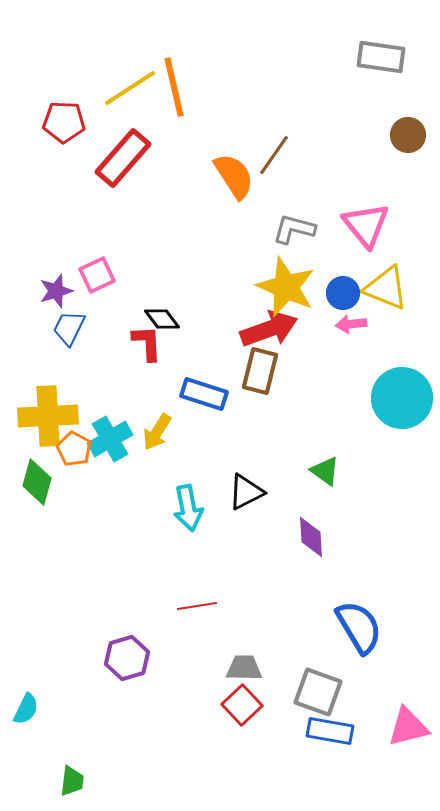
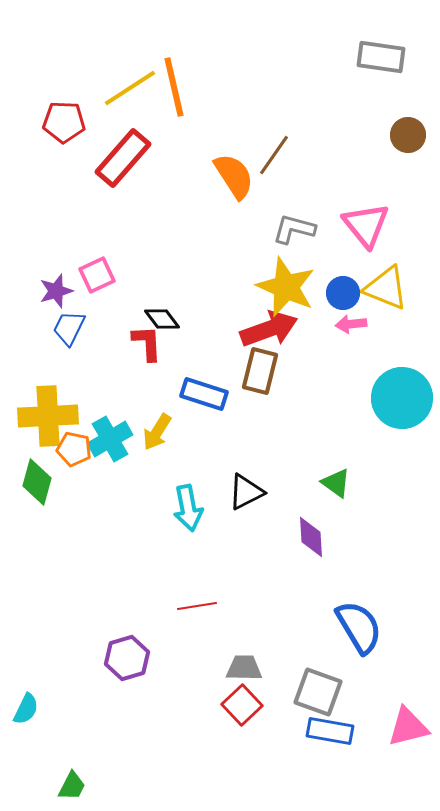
orange pentagon at (74, 449): rotated 16 degrees counterclockwise
green triangle at (325, 471): moved 11 px right, 12 px down
green trapezoid at (72, 781): moved 5 px down; rotated 20 degrees clockwise
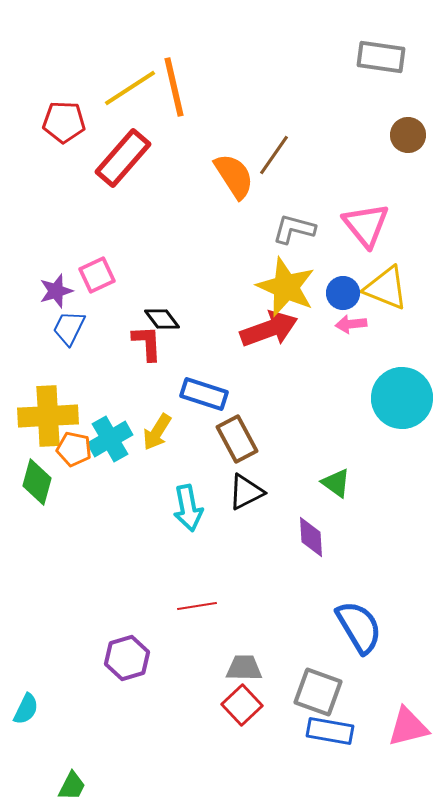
brown rectangle at (260, 371): moved 23 px left, 68 px down; rotated 42 degrees counterclockwise
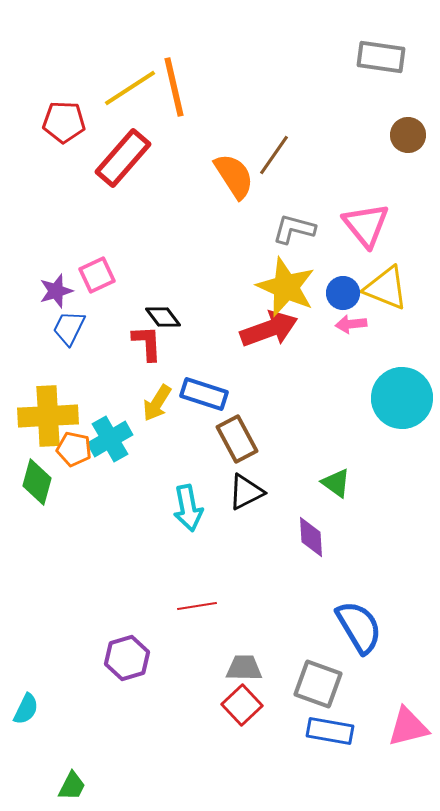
black diamond at (162, 319): moved 1 px right, 2 px up
yellow arrow at (157, 432): moved 29 px up
gray square at (318, 692): moved 8 px up
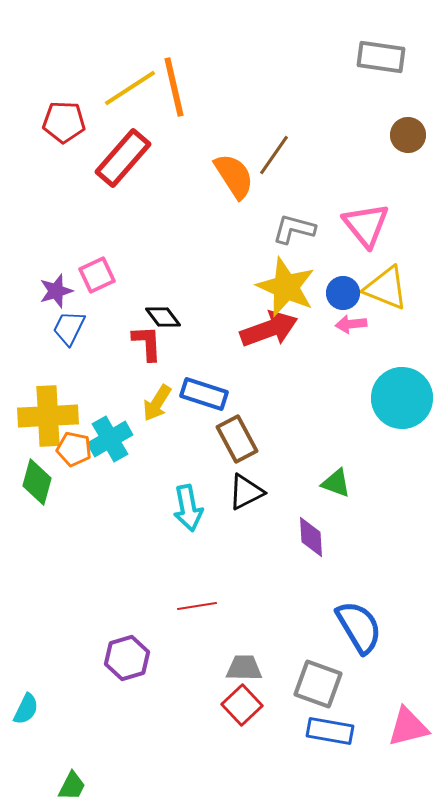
green triangle at (336, 483): rotated 16 degrees counterclockwise
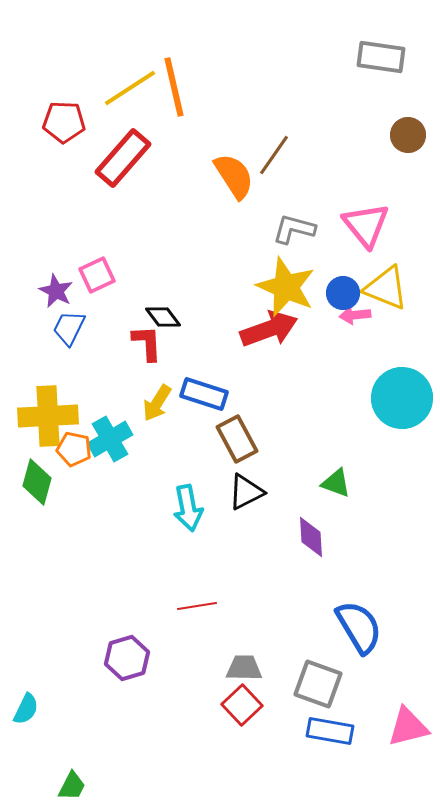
purple star at (56, 291): rotated 28 degrees counterclockwise
pink arrow at (351, 324): moved 4 px right, 9 px up
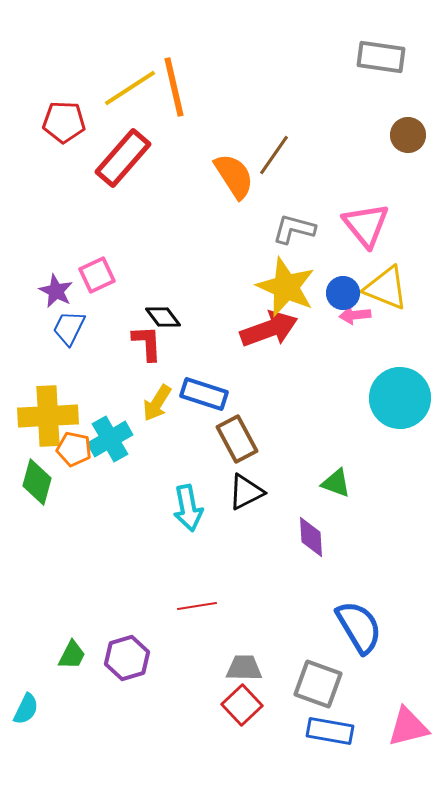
cyan circle at (402, 398): moved 2 px left
green trapezoid at (72, 786): moved 131 px up
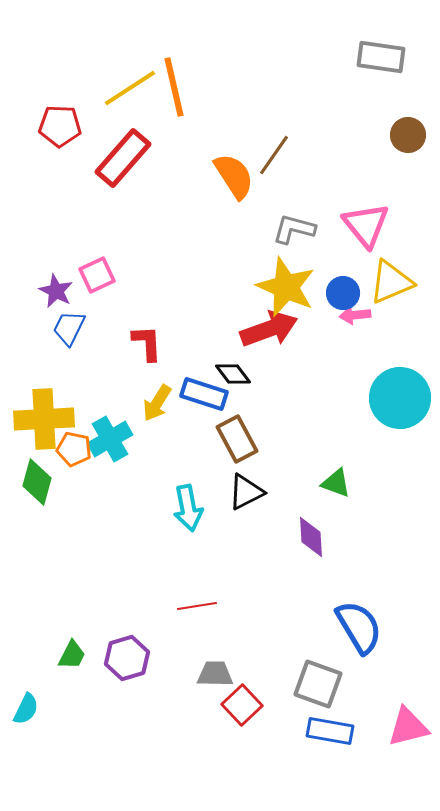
red pentagon at (64, 122): moved 4 px left, 4 px down
yellow triangle at (386, 288): moved 5 px right, 6 px up; rotated 45 degrees counterclockwise
black diamond at (163, 317): moved 70 px right, 57 px down
yellow cross at (48, 416): moved 4 px left, 3 px down
gray trapezoid at (244, 668): moved 29 px left, 6 px down
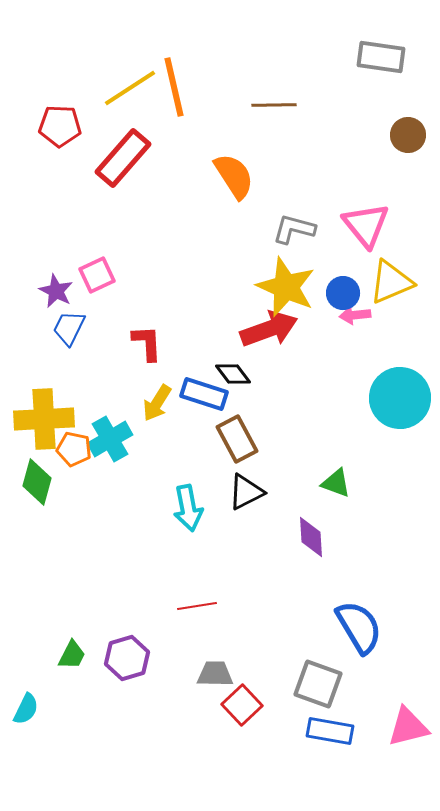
brown line at (274, 155): moved 50 px up; rotated 54 degrees clockwise
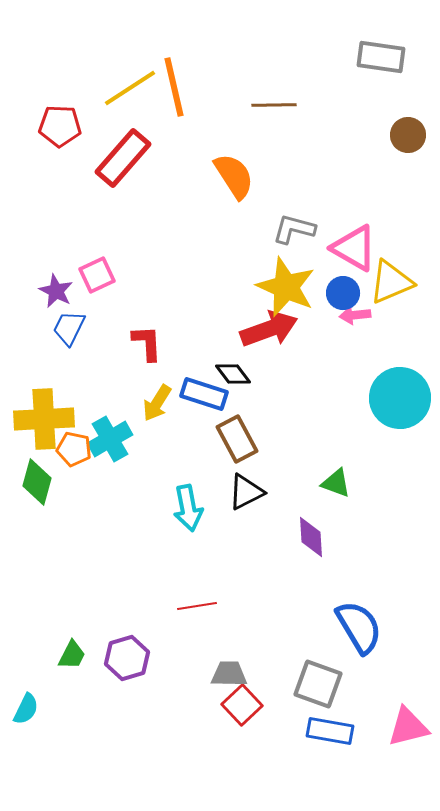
pink triangle at (366, 225): moved 12 px left, 23 px down; rotated 21 degrees counterclockwise
gray trapezoid at (215, 674): moved 14 px right
